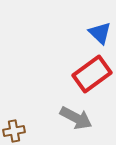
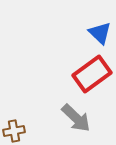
gray arrow: rotated 16 degrees clockwise
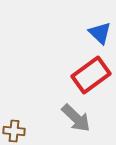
red rectangle: moved 1 px left, 1 px down
brown cross: rotated 15 degrees clockwise
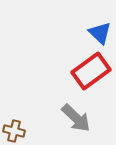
red rectangle: moved 4 px up
brown cross: rotated 10 degrees clockwise
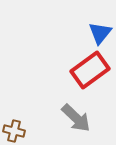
blue triangle: rotated 25 degrees clockwise
red rectangle: moved 1 px left, 1 px up
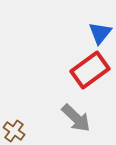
brown cross: rotated 20 degrees clockwise
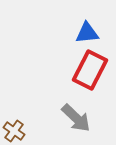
blue triangle: moved 13 px left; rotated 45 degrees clockwise
red rectangle: rotated 27 degrees counterclockwise
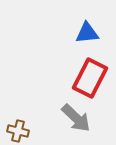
red rectangle: moved 8 px down
brown cross: moved 4 px right; rotated 20 degrees counterclockwise
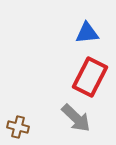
red rectangle: moved 1 px up
brown cross: moved 4 px up
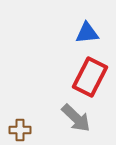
brown cross: moved 2 px right, 3 px down; rotated 15 degrees counterclockwise
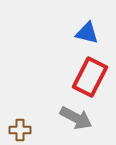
blue triangle: rotated 20 degrees clockwise
gray arrow: rotated 16 degrees counterclockwise
